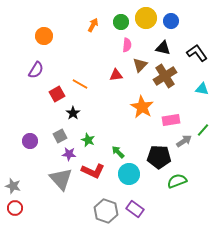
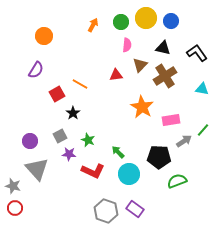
gray triangle: moved 24 px left, 10 px up
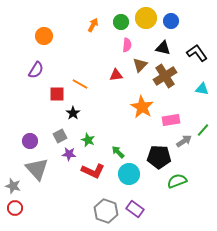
red square: rotated 28 degrees clockwise
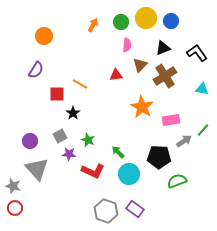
black triangle: rotated 35 degrees counterclockwise
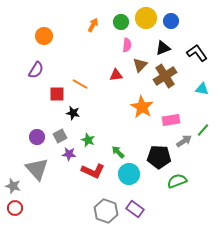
black star: rotated 24 degrees counterclockwise
purple circle: moved 7 px right, 4 px up
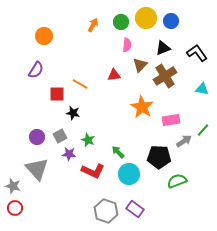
red triangle: moved 2 px left
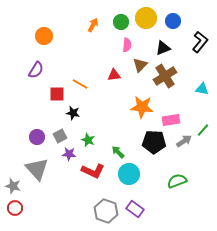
blue circle: moved 2 px right
black L-shape: moved 3 px right, 11 px up; rotated 75 degrees clockwise
orange star: rotated 25 degrees counterclockwise
black pentagon: moved 5 px left, 15 px up
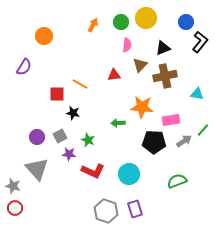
blue circle: moved 13 px right, 1 px down
purple semicircle: moved 12 px left, 3 px up
brown cross: rotated 20 degrees clockwise
cyan triangle: moved 5 px left, 5 px down
green arrow: moved 29 px up; rotated 48 degrees counterclockwise
purple rectangle: rotated 36 degrees clockwise
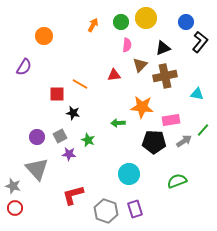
red L-shape: moved 20 px left, 24 px down; rotated 140 degrees clockwise
